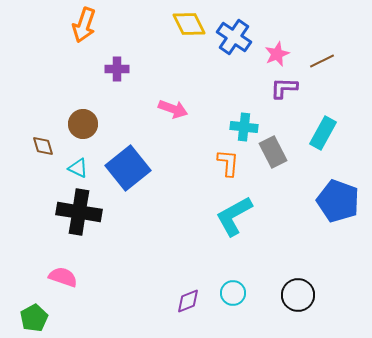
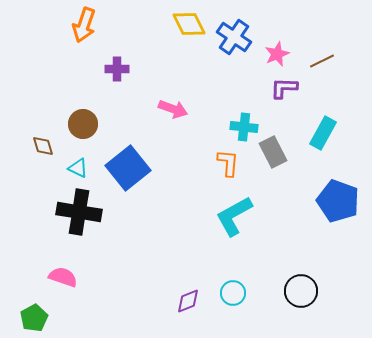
black circle: moved 3 px right, 4 px up
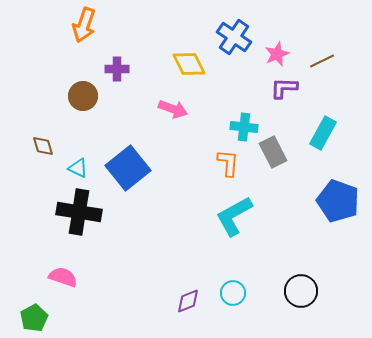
yellow diamond: moved 40 px down
brown circle: moved 28 px up
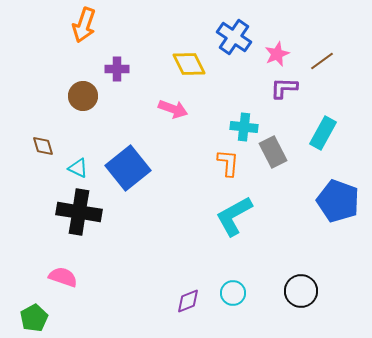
brown line: rotated 10 degrees counterclockwise
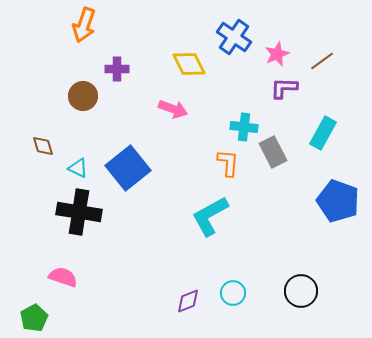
cyan L-shape: moved 24 px left
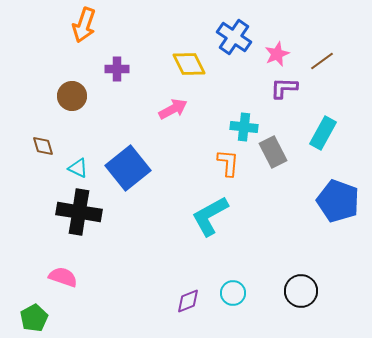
brown circle: moved 11 px left
pink arrow: rotated 48 degrees counterclockwise
